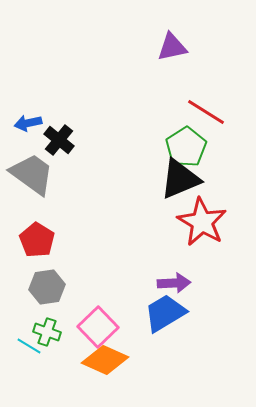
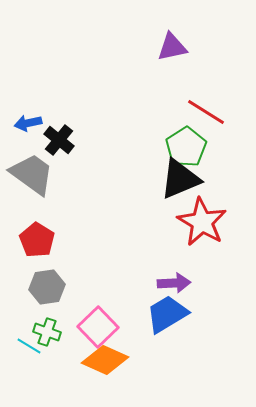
blue trapezoid: moved 2 px right, 1 px down
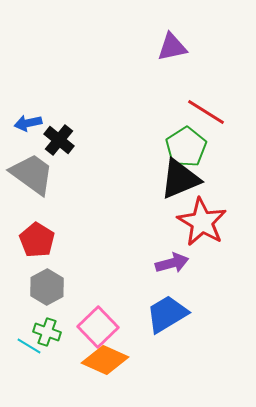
purple arrow: moved 2 px left, 20 px up; rotated 12 degrees counterclockwise
gray hexagon: rotated 20 degrees counterclockwise
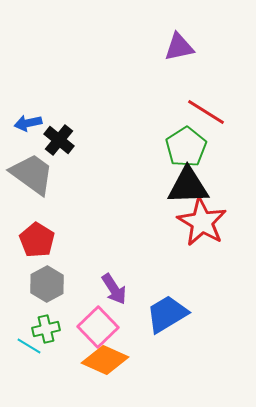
purple triangle: moved 7 px right
black triangle: moved 8 px right, 7 px down; rotated 21 degrees clockwise
purple arrow: moved 58 px left, 26 px down; rotated 72 degrees clockwise
gray hexagon: moved 3 px up
green cross: moved 1 px left, 3 px up; rotated 32 degrees counterclockwise
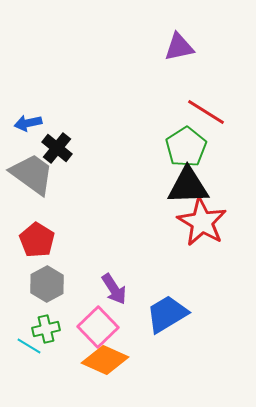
black cross: moved 2 px left, 8 px down
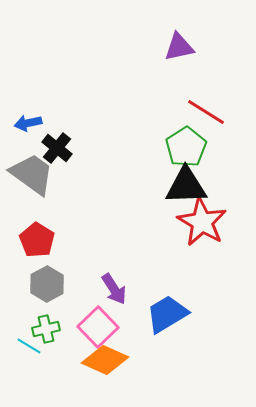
black triangle: moved 2 px left
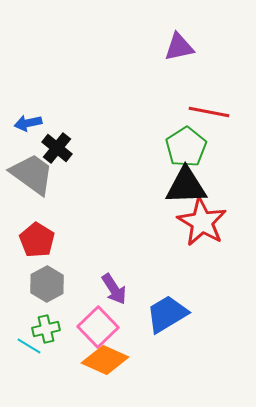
red line: moved 3 px right; rotated 21 degrees counterclockwise
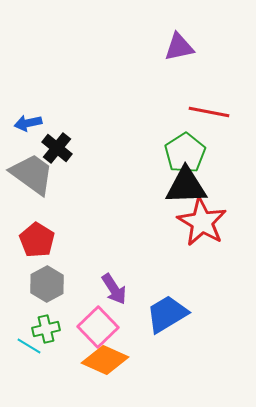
green pentagon: moved 1 px left, 6 px down
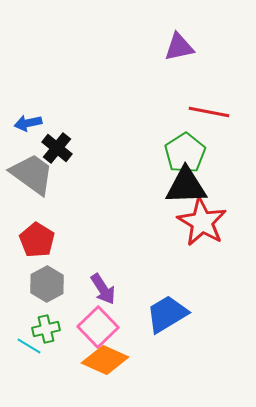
purple arrow: moved 11 px left
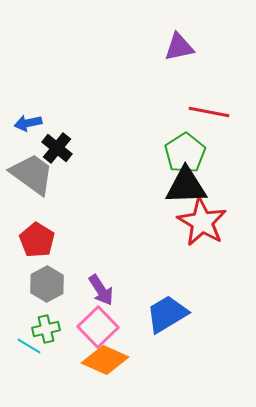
purple arrow: moved 2 px left, 1 px down
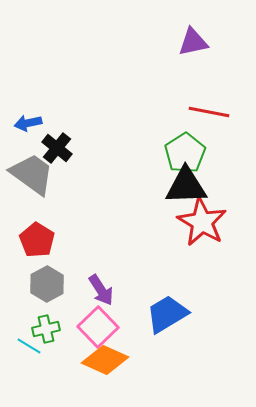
purple triangle: moved 14 px right, 5 px up
